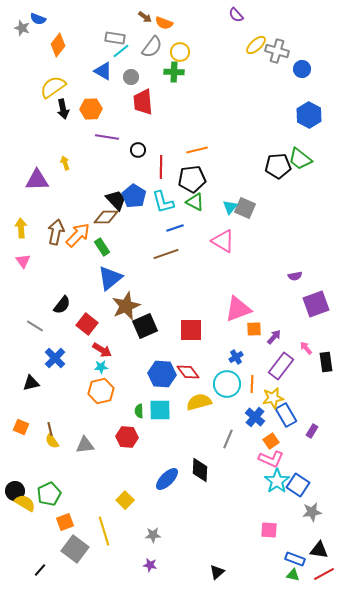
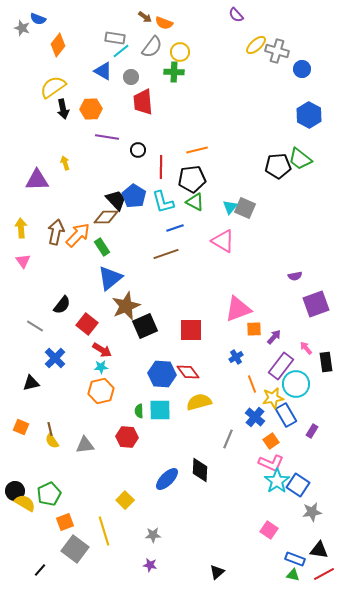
cyan circle at (227, 384): moved 69 px right
orange line at (252, 384): rotated 24 degrees counterclockwise
pink L-shape at (271, 459): moved 4 px down
pink square at (269, 530): rotated 30 degrees clockwise
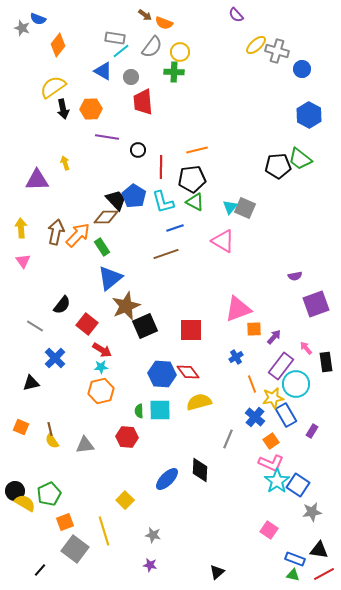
brown arrow at (145, 17): moved 2 px up
gray star at (153, 535): rotated 14 degrees clockwise
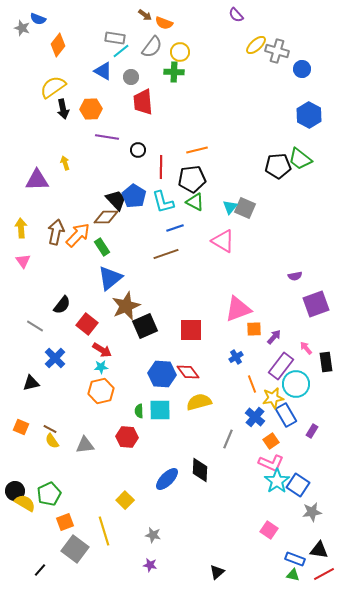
brown line at (50, 429): rotated 48 degrees counterclockwise
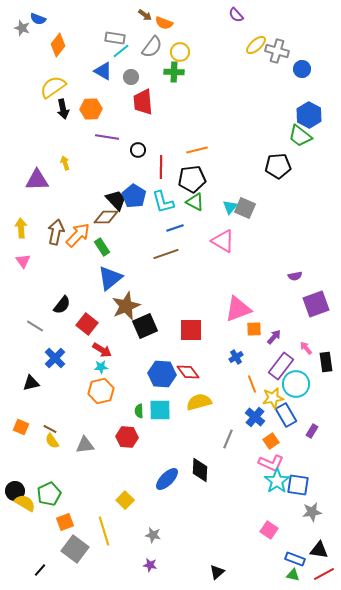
green trapezoid at (300, 159): moved 23 px up
blue square at (298, 485): rotated 25 degrees counterclockwise
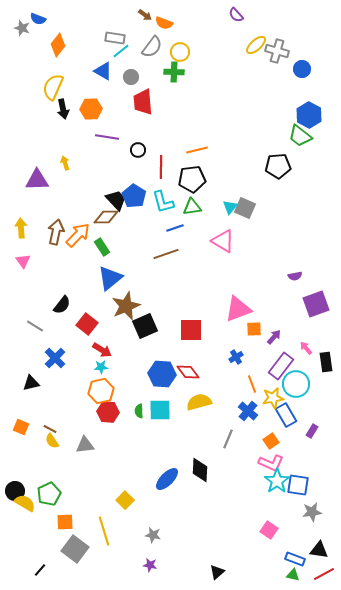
yellow semicircle at (53, 87): rotated 32 degrees counterclockwise
green triangle at (195, 202): moved 3 px left, 5 px down; rotated 36 degrees counterclockwise
blue cross at (255, 417): moved 7 px left, 6 px up
red hexagon at (127, 437): moved 19 px left, 25 px up
orange square at (65, 522): rotated 18 degrees clockwise
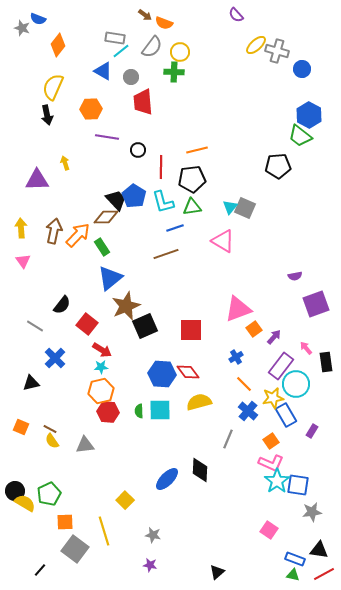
black arrow at (63, 109): moved 16 px left, 6 px down
brown arrow at (56, 232): moved 2 px left, 1 px up
orange square at (254, 329): rotated 35 degrees counterclockwise
orange line at (252, 384): moved 8 px left; rotated 24 degrees counterclockwise
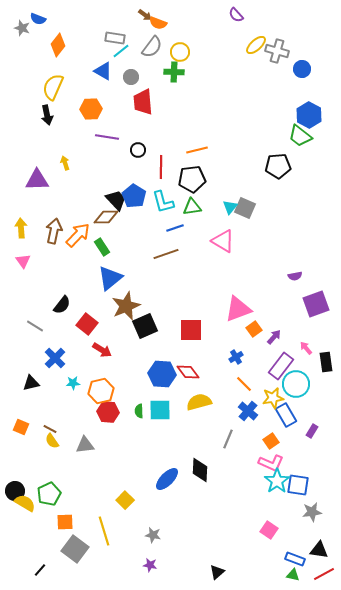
orange semicircle at (164, 23): moved 6 px left
cyan star at (101, 367): moved 28 px left, 16 px down
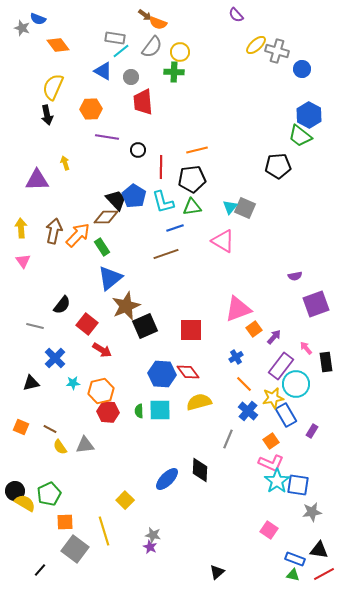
orange diamond at (58, 45): rotated 75 degrees counterclockwise
gray line at (35, 326): rotated 18 degrees counterclockwise
yellow semicircle at (52, 441): moved 8 px right, 6 px down
purple star at (150, 565): moved 18 px up; rotated 16 degrees clockwise
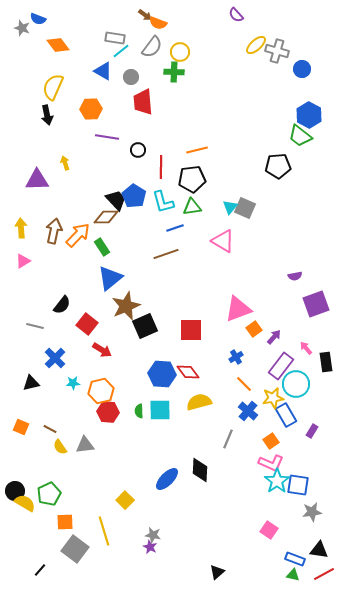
pink triangle at (23, 261): rotated 35 degrees clockwise
